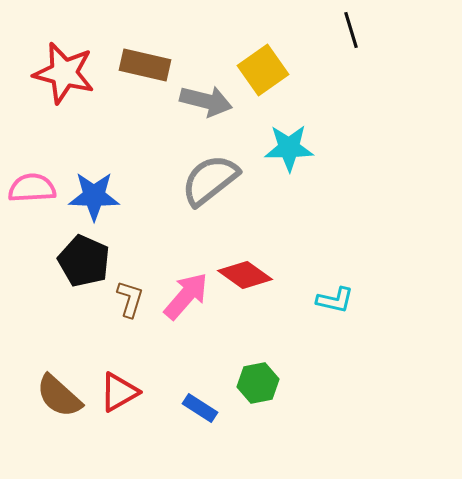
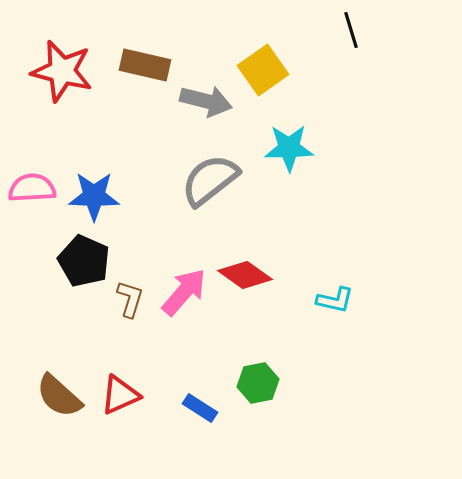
red star: moved 2 px left, 2 px up
pink arrow: moved 2 px left, 4 px up
red triangle: moved 1 px right, 3 px down; rotated 6 degrees clockwise
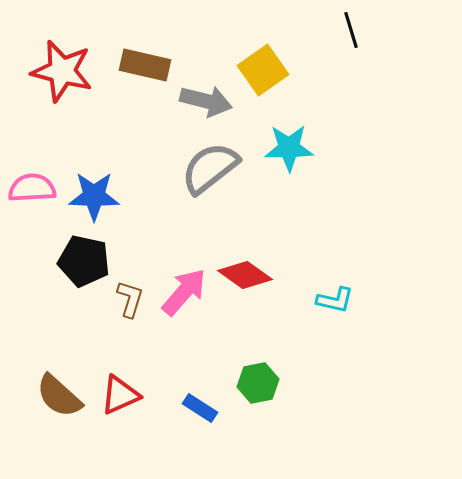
gray semicircle: moved 12 px up
black pentagon: rotated 12 degrees counterclockwise
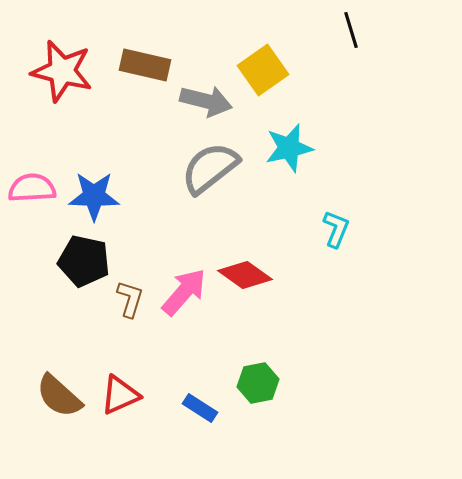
cyan star: rotated 12 degrees counterclockwise
cyan L-shape: moved 1 px right, 71 px up; rotated 81 degrees counterclockwise
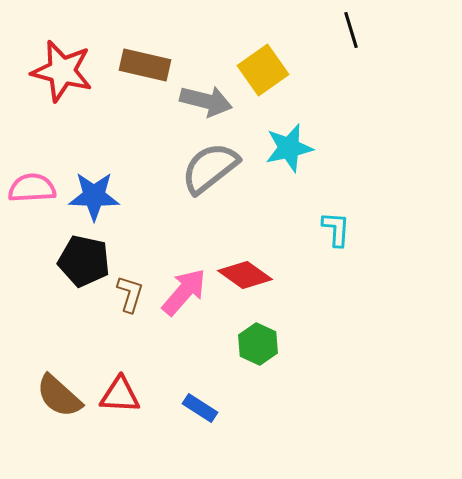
cyan L-shape: rotated 18 degrees counterclockwise
brown L-shape: moved 5 px up
green hexagon: moved 39 px up; rotated 24 degrees counterclockwise
red triangle: rotated 27 degrees clockwise
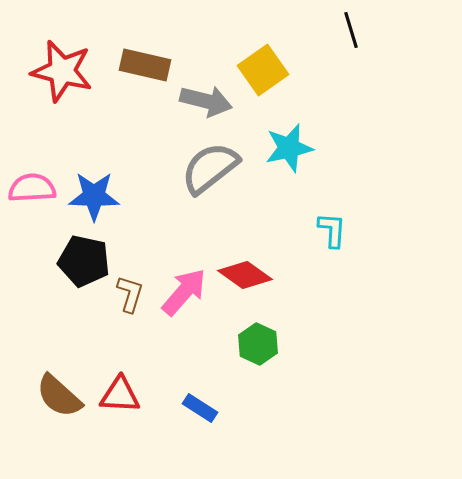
cyan L-shape: moved 4 px left, 1 px down
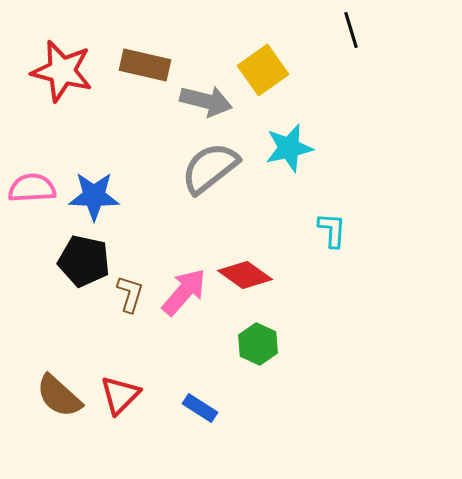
red triangle: rotated 48 degrees counterclockwise
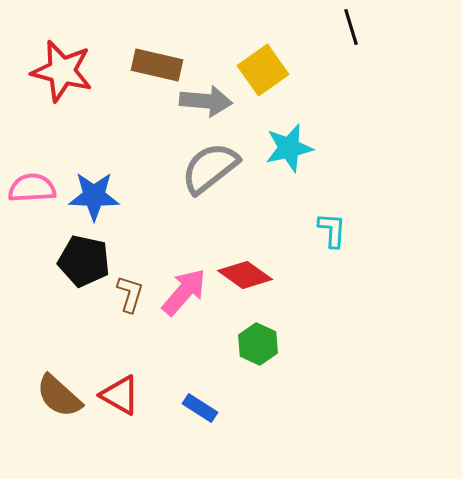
black line: moved 3 px up
brown rectangle: moved 12 px right
gray arrow: rotated 9 degrees counterclockwise
red triangle: rotated 45 degrees counterclockwise
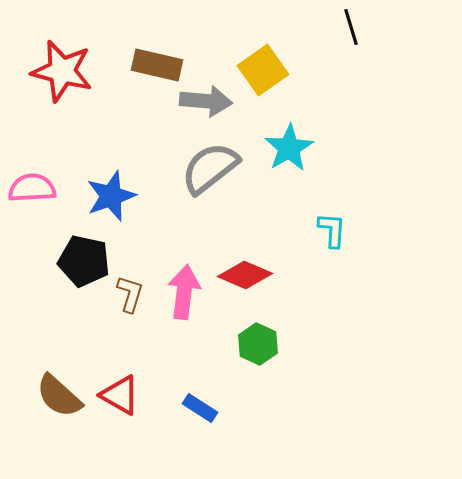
cyan star: rotated 18 degrees counterclockwise
blue star: moved 17 px right; rotated 21 degrees counterclockwise
red diamond: rotated 12 degrees counterclockwise
pink arrow: rotated 34 degrees counterclockwise
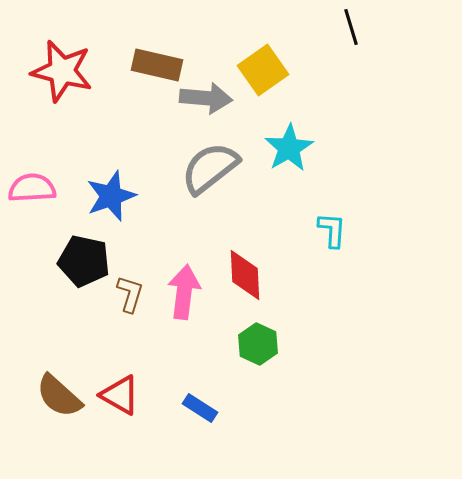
gray arrow: moved 3 px up
red diamond: rotated 64 degrees clockwise
